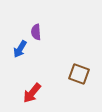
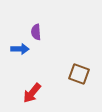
blue arrow: rotated 120 degrees counterclockwise
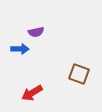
purple semicircle: rotated 98 degrees counterclockwise
red arrow: rotated 20 degrees clockwise
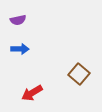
purple semicircle: moved 18 px left, 12 px up
brown square: rotated 20 degrees clockwise
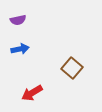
blue arrow: rotated 12 degrees counterclockwise
brown square: moved 7 px left, 6 px up
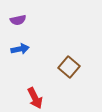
brown square: moved 3 px left, 1 px up
red arrow: moved 3 px right, 5 px down; rotated 85 degrees counterclockwise
